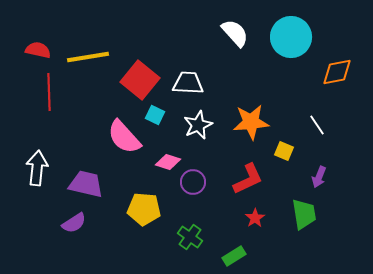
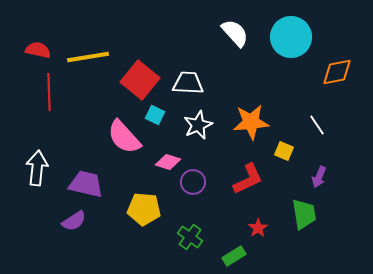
red star: moved 3 px right, 10 px down
purple semicircle: moved 2 px up
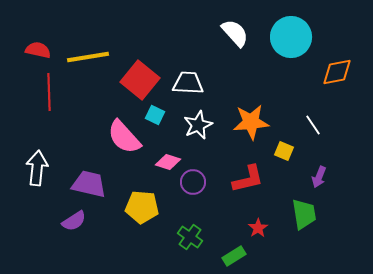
white line: moved 4 px left
red L-shape: rotated 12 degrees clockwise
purple trapezoid: moved 3 px right
yellow pentagon: moved 2 px left, 2 px up
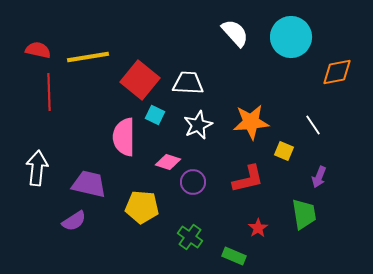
pink semicircle: rotated 42 degrees clockwise
green rectangle: rotated 55 degrees clockwise
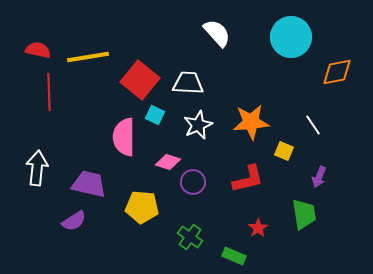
white semicircle: moved 18 px left
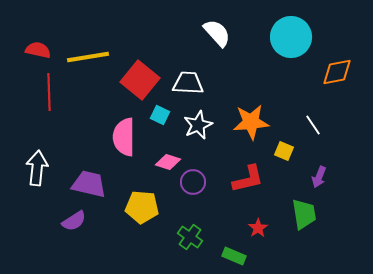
cyan square: moved 5 px right
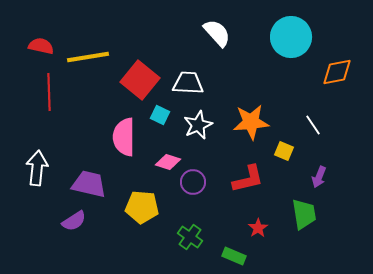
red semicircle: moved 3 px right, 4 px up
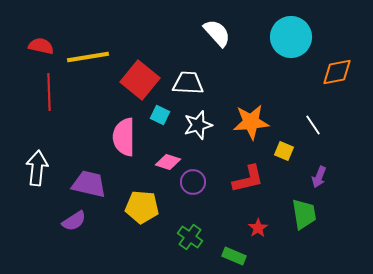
white star: rotated 8 degrees clockwise
